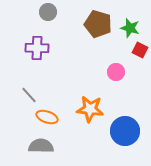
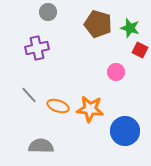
purple cross: rotated 15 degrees counterclockwise
orange ellipse: moved 11 px right, 11 px up
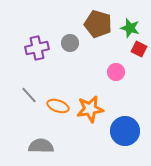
gray circle: moved 22 px right, 31 px down
red square: moved 1 px left, 1 px up
orange star: rotated 16 degrees counterclockwise
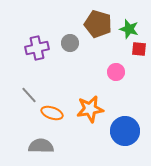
green star: moved 1 px left, 1 px down
red square: rotated 21 degrees counterclockwise
orange ellipse: moved 6 px left, 7 px down
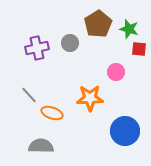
brown pentagon: rotated 24 degrees clockwise
orange star: moved 11 px up; rotated 8 degrees clockwise
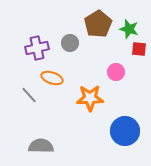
orange ellipse: moved 35 px up
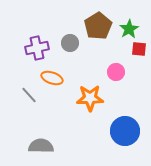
brown pentagon: moved 2 px down
green star: rotated 24 degrees clockwise
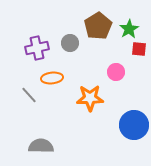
orange ellipse: rotated 25 degrees counterclockwise
blue circle: moved 9 px right, 6 px up
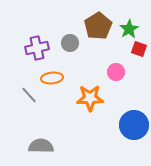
red square: rotated 14 degrees clockwise
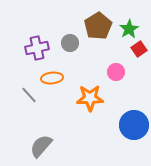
red square: rotated 35 degrees clockwise
gray semicircle: rotated 50 degrees counterclockwise
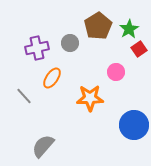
orange ellipse: rotated 50 degrees counterclockwise
gray line: moved 5 px left, 1 px down
gray semicircle: moved 2 px right
